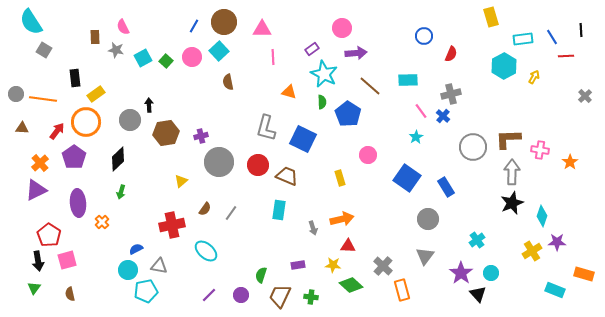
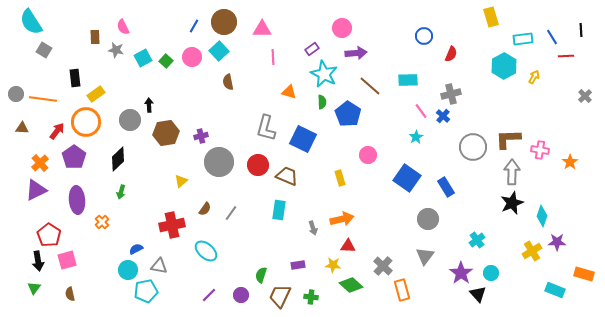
purple ellipse at (78, 203): moved 1 px left, 3 px up
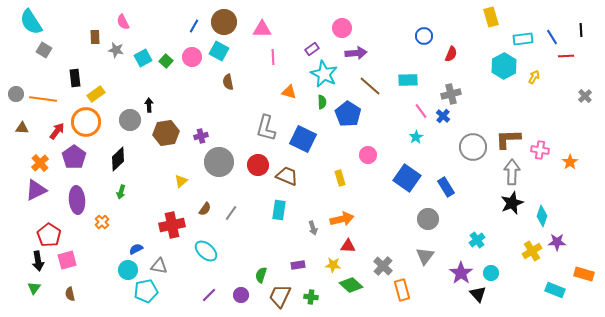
pink semicircle at (123, 27): moved 5 px up
cyan square at (219, 51): rotated 18 degrees counterclockwise
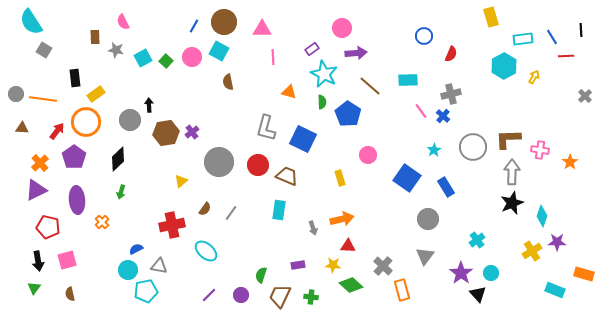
purple cross at (201, 136): moved 9 px left, 4 px up; rotated 24 degrees counterclockwise
cyan star at (416, 137): moved 18 px right, 13 px down
red pentagon at (49, 235): moved 1 px left, 8 px up; rotated 20 degrees counterclockwise
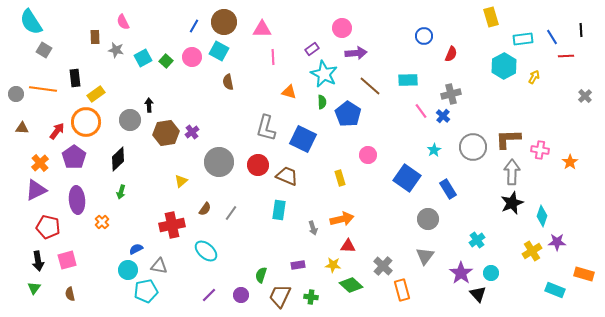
orange line at (43, 99): moved 10 px up
blue rectangle at (446, 187): moved 2 px right, 2 px down
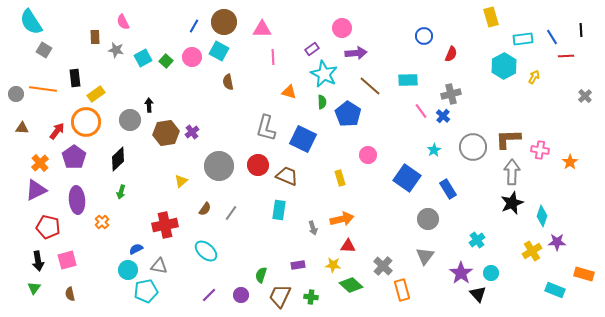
gray circle at (219, 162): moved 4 px down
red cross at (172, 225): moved 7 px left
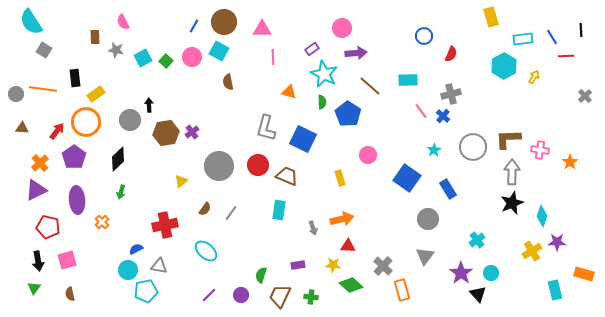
cyan rectangle at (555, 290): rotated 54 degrees clockwise
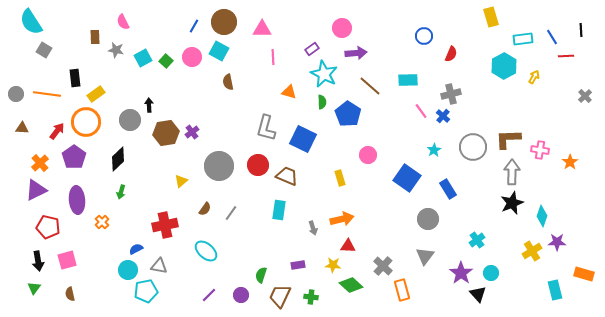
orange line at (43, 89): moved 4 px right, 5 px down
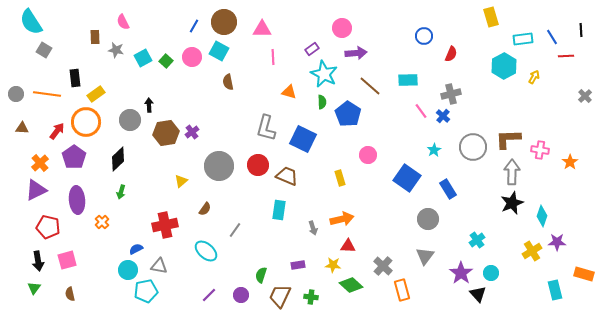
gray line at (231, 213): moved 4 px right, 17 px down
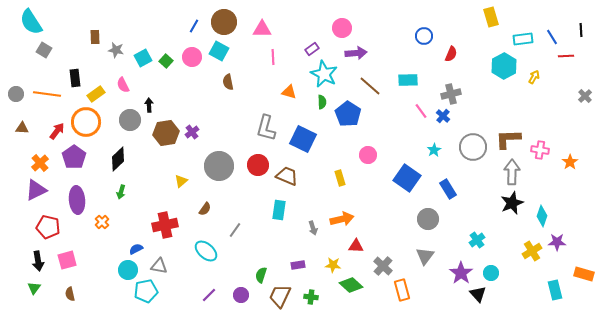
pink semicircle at (123, 22): moved 63 px down
red triangle at (348, 246): moved 8 px right
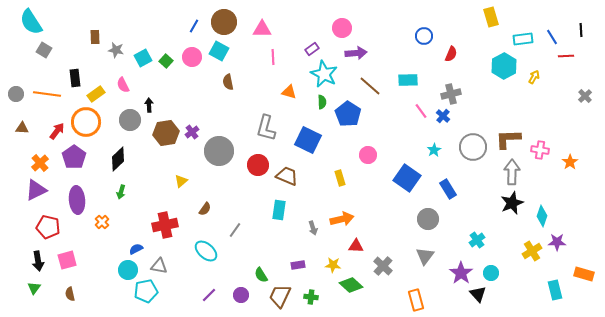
blue square at (303, 139): moved 5 px right, 1 px down
gray circle at (219, 166): moved 15 px up
green semicircle at (261, 275): rotated 49 degrees counterclockwise
orange rectangle at (402, 290): moved 14 px right, 10 px down
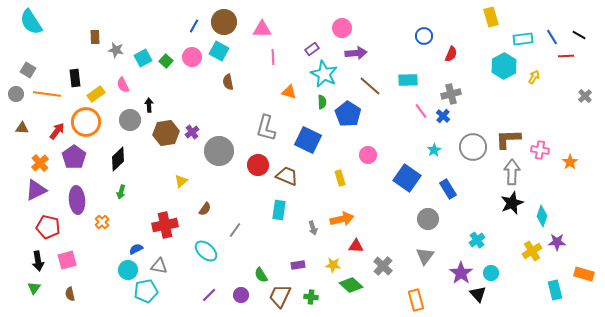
black line at (581, 30): moved 2 px left, 5 px down; rotated 56 degrees counterclockwise
gray square at (44, 50): moved 16 px left, 20 px down
